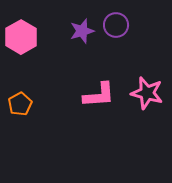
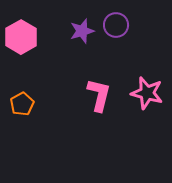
pink L-shape: rotated 72 degrees counterclockwise
orange pentagon: moved 2 px right
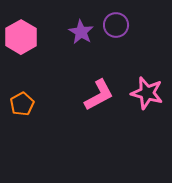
purple star: moved 1 px left, 1 px down; rotated 25 degrees counterclockwise
pink L-shape: rotated 48 degrees clockwise
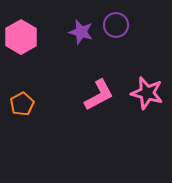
purple star: rotated 15 degrees counterclockwise
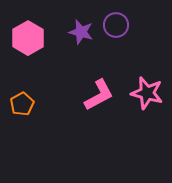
pink hexagon: moved 7 px right, 1 px down
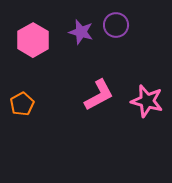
pink hexagon: moved 5 px right, 2 px down
pink star: moved 8 px down
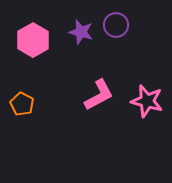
orange pentagon: rotated 15 degrees counterclockwise
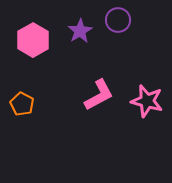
purple circle: moved 2 px right, 5 px up
purple star: moved 1 px left, 1 px up; rotated 25 degrees clockwise
